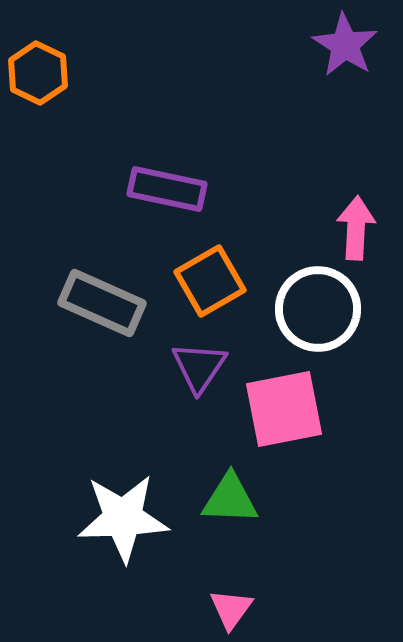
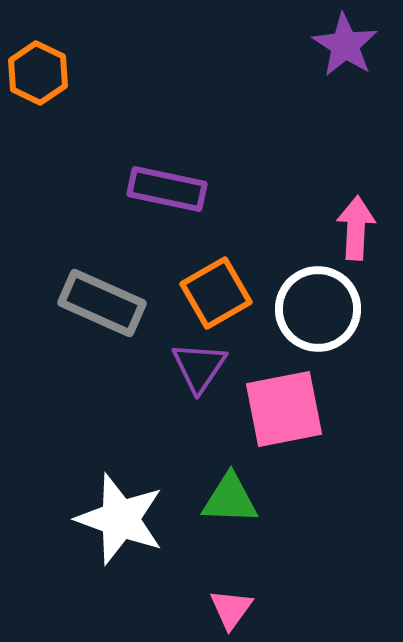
orange square: moved 6 px right, 12 px down
white star: moved 3 px left, 1 px down; rotated 22 degrees clockwise
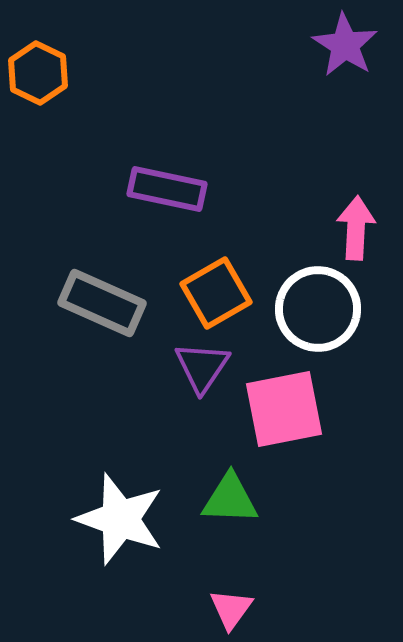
purple triangle: moved 3 px right
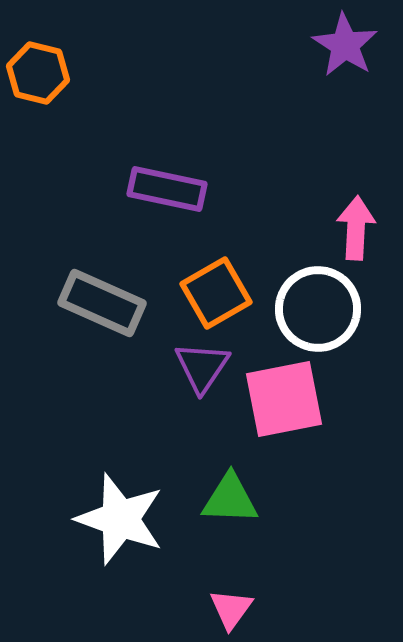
orange hexagon: rotated 12 degrees counterclockwise
pink square: moved 10 px up
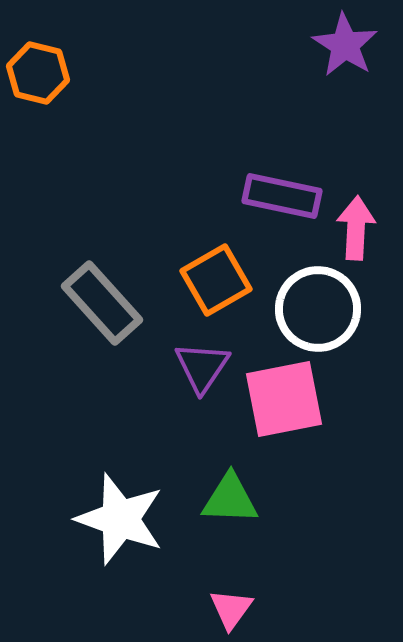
purple rectangle: moved 115 px right, 7 px down
orange square: moved 13 px up
gray rectangle: rotated 24 degrees clockwise
